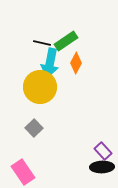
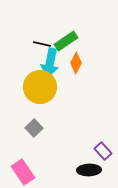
black line: moved 1 px down
black ellipse: moved 13 px left, 3 px down
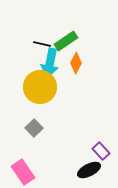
purple rectangle: moved 2 px left
black ellipse: rotated 25 degrees counterclockwise
